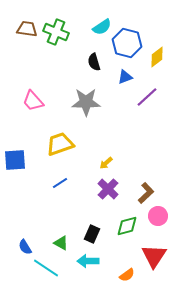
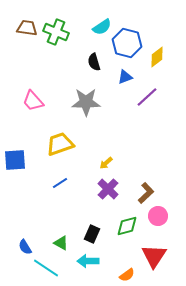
brown trapezoid: moved 1 px up
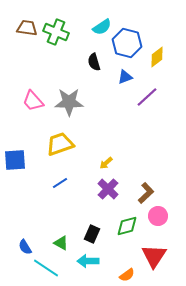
gray star: moved 17 px left
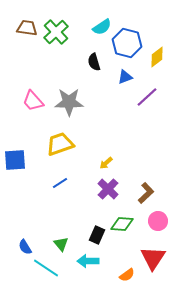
green cross: rotated 25 degrees clockwise
pink circle: moved 5 px down
green diamond: moved 5 px left, 2 px up; rotated 20 degrees clockwise
black rectangle: moved 5 px right, 1 px down
green triangle: moved 1 px down; rotated 21 degrees clockwise
red triangle: moved 1 px left, 2 px down
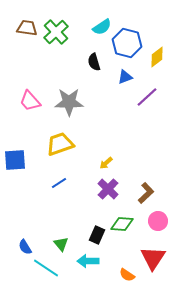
pink trapezoid: moved 3 px left
blue line: moved 1 px left
orange semicircle: rotated 70 degrees clockwise
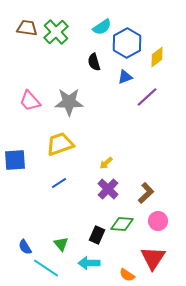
blue hexagon: rotated 16 degrees clockwise
cyan arrow: moved 1 px right, 2 px down
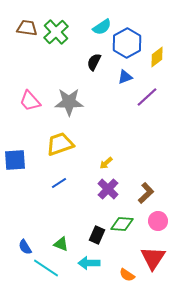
black semicircle: rotated 42 degrees clockwise
green triangle: rotated 28 degrees counterclockwise
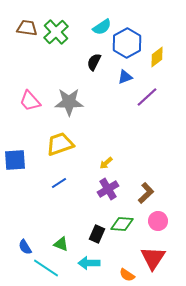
purple cross: rotated 15 degrees clockwise
black rectangle: moved 1 px up
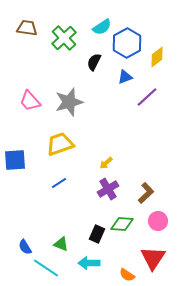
green cross: moved 8 px right, 6 px down
gray star: rotated 16 degrees counterclockwise
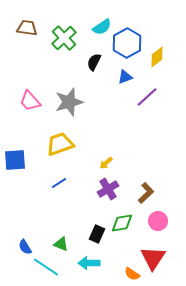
green diamond: moved 1 px up; rotated 15 degrees counterclockwise
cyan line: moved 1 px up
orange semicircle: moved 5 px right, 1 px up
